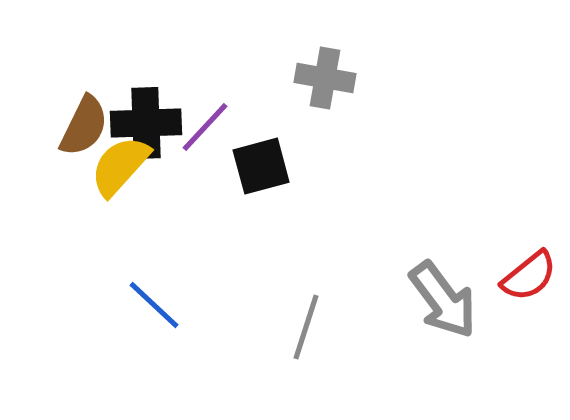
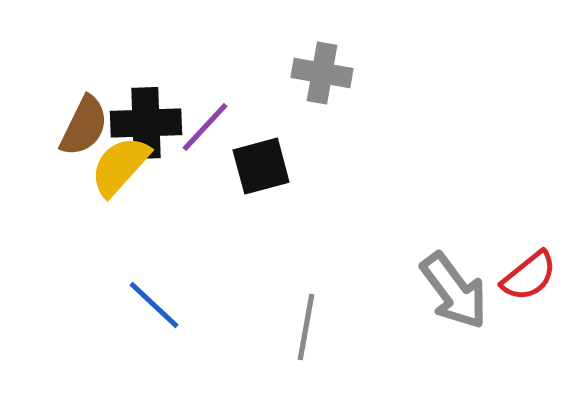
gray cross: moved 3 px left, 5 px up
gray arrow: moved 11 px right, 9 px up
gray line: rotated 8 degrees counterclockwise
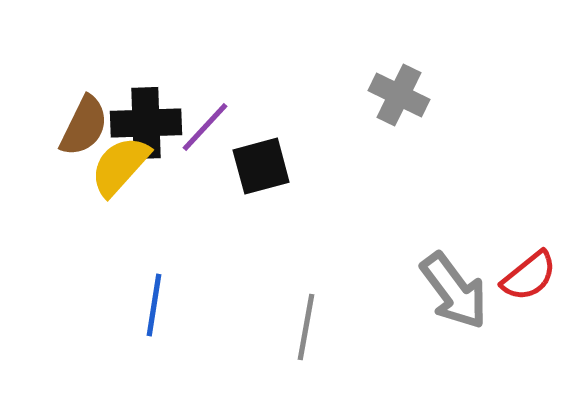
gray cross: moved 77 px right, 22 px down; rotated 16 degrees clockwise
blue line: rotated 56 degrees clockwise
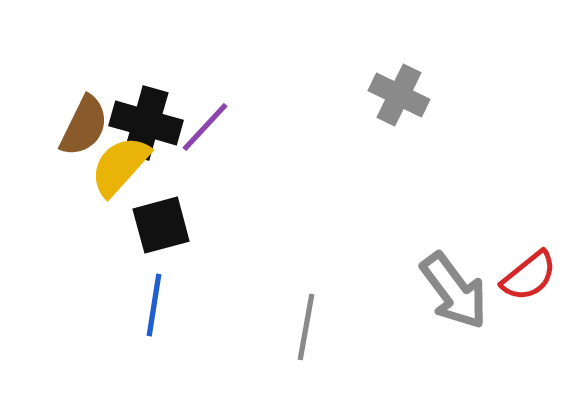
black cross: rotated 18 degrees clockwise
black square: moved 100 px left, 59 px down
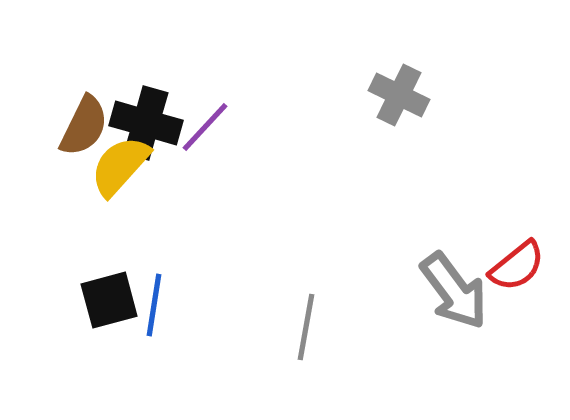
black square: moved 52 px left, 75 px down
red semicircle: moved 12 px left, 10 px up
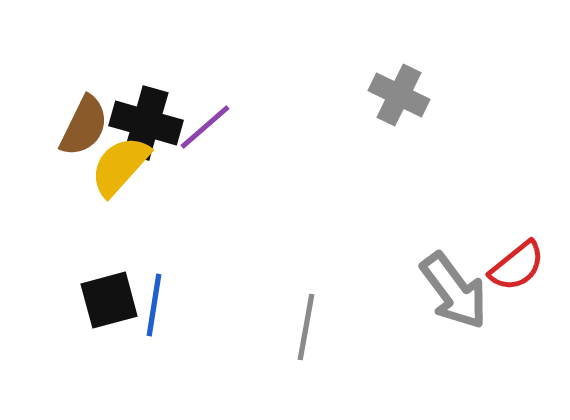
purple line: rotated 6 degrees clockwise
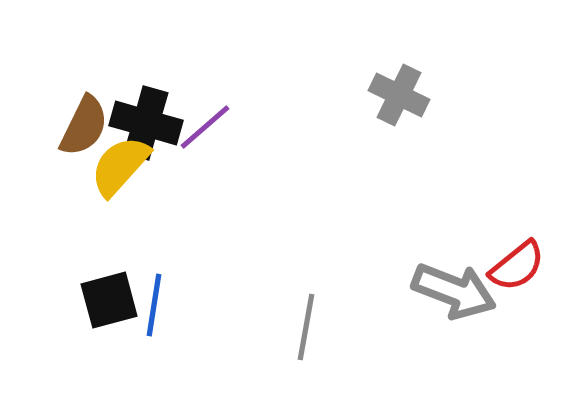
gray arrow: rotated 32 degrees counterclockwise
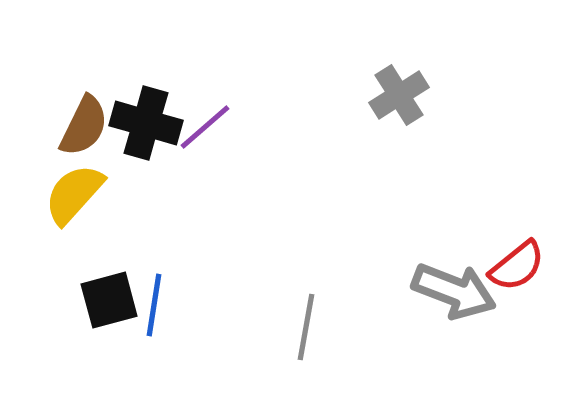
gray cross: rotated 32 degrees clockwise
yellow semicircle: moved 46 px left, 28 px down
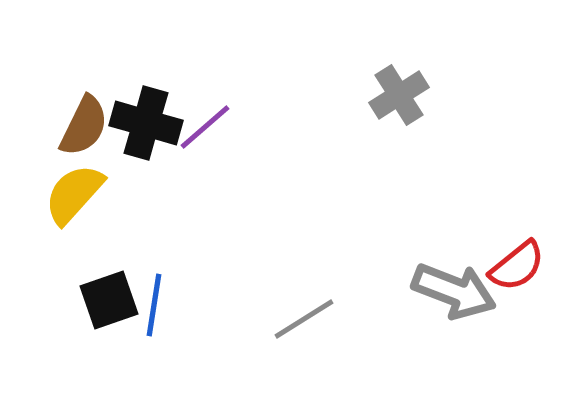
black square: rotated 4 degrees counterclockwise
gray line: moved 2 px left, 8 px up; rotated 48 degrees clockwise
